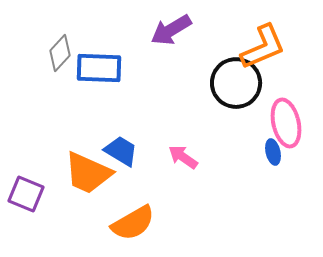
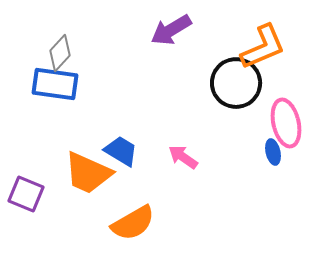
blue rectangle: moved 44 px left, 16 px down; rotated 6 degrees clockwise
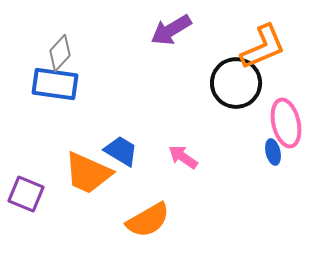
orange semicircle: moved 15 px right, 3 px up
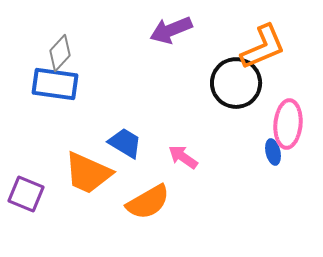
purple arrow: rotated 9 degrees clockwise
pink ellipse: moved 2 px right, 1 px down; rotated 18 degrees clockwise
blue trapezoid: moved 4 px right, 8 px up
orange semicircle: moved 18 px up
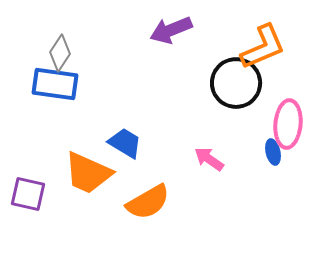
gray diamond: rotated 9 degrees counterclockwise
pink arrow: moved 26 px right, 2 px down
purple square: moved 2 px right; rotated 9 degrees counterclockwise
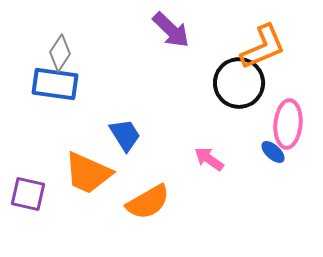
purple arrow: rotated 114 degrees counterclockwise
black circle: moved 3 px right
blue trapezoid: moved 8 px up; rotated 27 degrees clockwise
blue ellipse: rotated 35 degrees counterclockwise
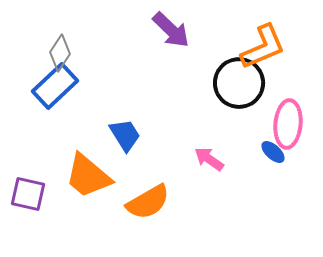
blue rectangle: moved 2 px down; rotated 51 degrees counterclockwise
orange trapezoid: moved 3 px down; rotated 16 degrees clockwise
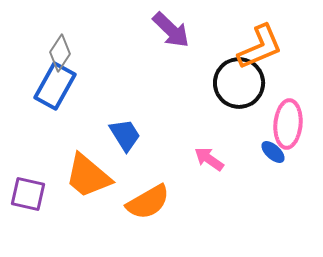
orange L-shape: moved 3 px left
blue rectangle: rotated 18 degrees counterclockwise
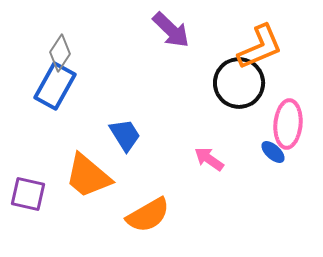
orange semicircle: moved 13 px down
